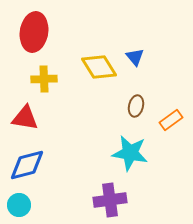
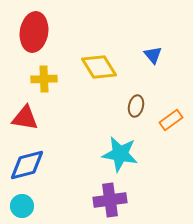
blue triangle: moved 18 px right, 2 px up
cyan star: moved 10 px left, 1 px down
cyan circle: moved 3 px right, 1 px down
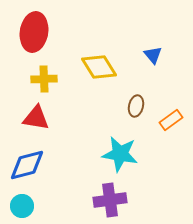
red triangle: moved 11 px right
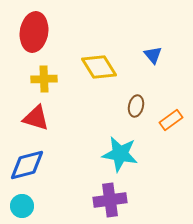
red triangle: rotated 8 degrees clockwise
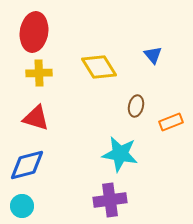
yellow cross: moved 5 px left, 6 px up
orange rectangle: moved 2 px down; rotated 15 degrees clockwise
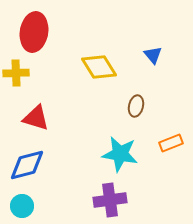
yellow cross: moved 23 px left
orange rectangle: moved 21 px down
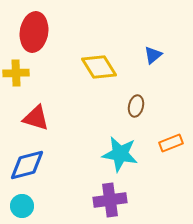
blue triangle: rotated 30 degrees clockwise
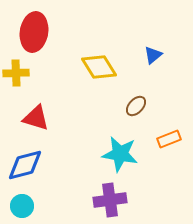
brown ellipse: rotated 30 degrees clockwise
orange rectangle: moved 2 px left, 4 px up
blue diamond: moved 2 px left
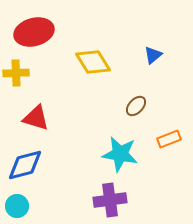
red ellipse: rotated 66 degrees clockwise
yellow diamond: moved 6 px left, 5 px up
cyan circle: moved 5 px left
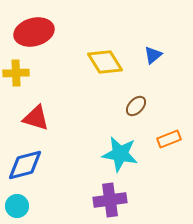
yellow diamond: moved 12 px right
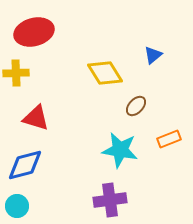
yellow diamond: moved 11 px down
cyan star: moved 4 px up
